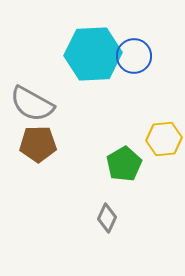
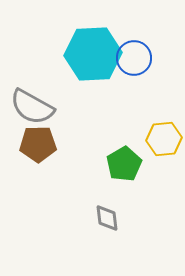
blue circle: moved 2 px down
gray semicircle: moved 3 px down
gray diamond: rotated 32 degrees counterclockwise
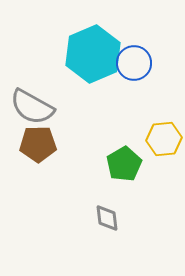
cyan hexagon: rotated 20 degrees counterclockwise
blue circle: moved 5 px down
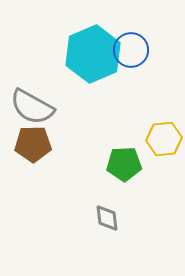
blue circle: moved 3 px left, 13 px up
brown pentagon: moved 5 px left
green pentagon: rotated 28 degrees clockwise
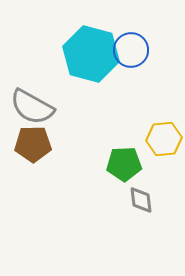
cyan hexagon: moved 2 px left; rotated 22 degrees counterclockwise
gray diamond: moved 34 px right, 18 px up
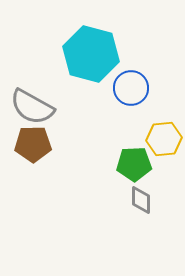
blue circle: moved 38 px down
green pentagon: moved 10 px right
gray diamond: rotated 8 degrees clockwise
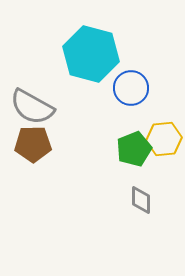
green pentagon: moved 15 px up; rotated 20 degrees counterclockwise
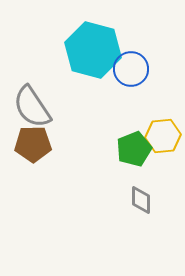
cyan hexagon: moved 2 px right, 4 px up
blue circle: moved 19 px up
gray semicircle: rotated 27 degrees clockwise
yellow hexagon: moved 1 px left, 3 px up
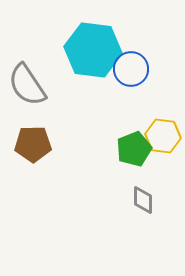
cyan hexagon: rotated 8 degrees counterclockwise
gray semicircle: moved 5 px left, 22 px up
yellow hexagon: rotated 12 degrees clockwise
gray diamond: moved 2 px right
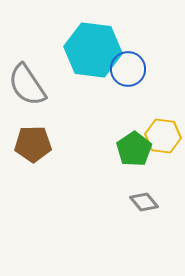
blue circle: moved 3 px left
green pentagon: rotated 12 degrees counterclockwise
gray diamond: moved 1 px right, 2 px down; rotated 40 degrees counterclockwise
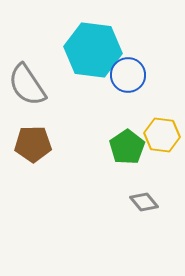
blue circle: moved 6 px down
yellow hexagon: moved 1 px left, 1 px up
green pentagon: moved 7 px left, 2 px up
